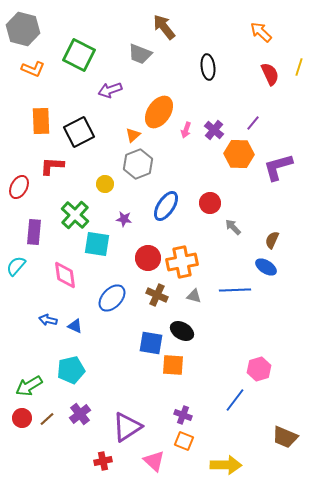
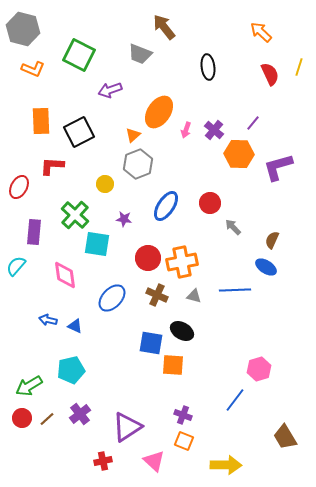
brown trapezoid at (285, 437): rotated 36 degrees clockwise
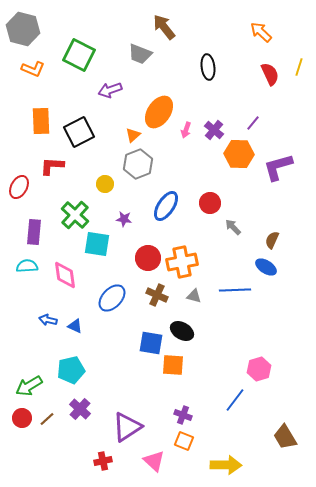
cyan semicircle at (16, 266): moved 11 px right; rotated 45 degrees clockwise
purple cross at (80, 414): moved 5 px up; rotated 10 degrees counterclockwise
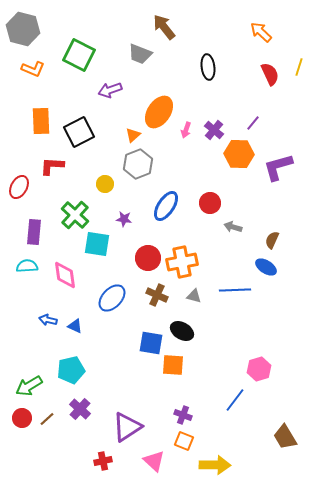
gray arrow at (233, 227): rotated 30 degrees counterclockwise
yellow arrow at (226, 465): moved 11 px left
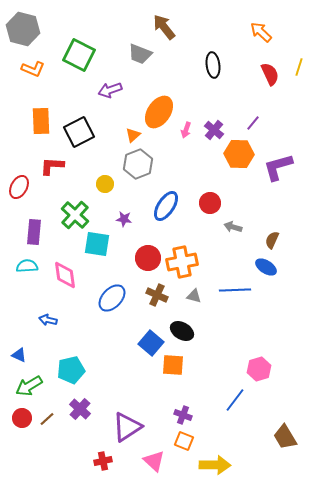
black ellipse at (208, 67): moved 5 px right, 2 px up
blue triangle at (75, 326): moved 56 px left, 29 px down
blue square at (151, 343): rotated 30 degrees clockwise
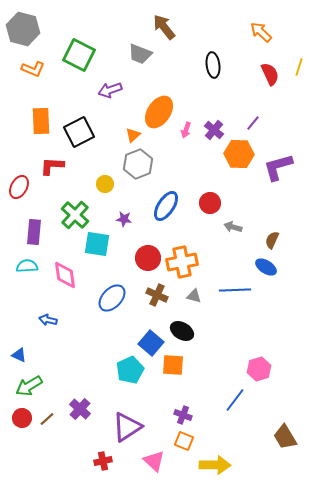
cyan pentagon at (71, 370): moved 59 px right; rotated 12 degrees counterclockwise
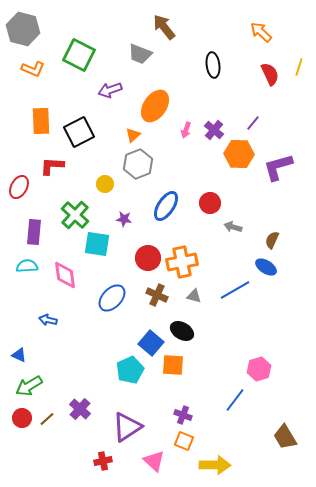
orange ellipse at (159, 112): moved 4 px left, 6 px up
blue line at (235, 290): rotated 28 degrees counterclockwise
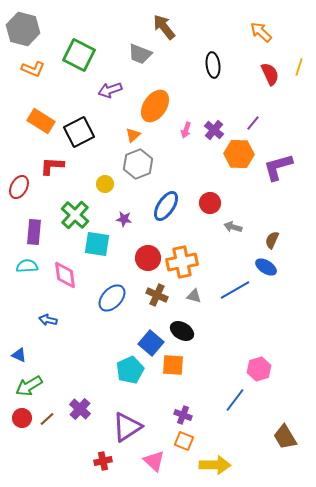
orange rectangle at (41, 121): rotated 56 degrees counterclockwise
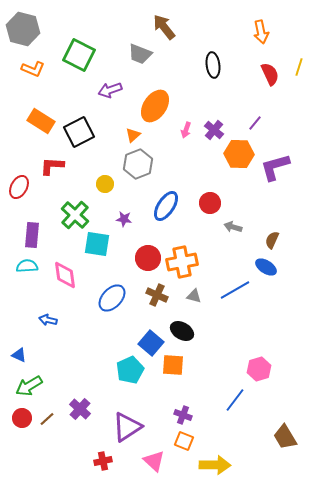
orange arrow at (261, 32): rotated 145 degrees counterclockwise
purple line at (253, 123): moved 2 px right
purple L-shape at (278, 167): moved 3 px left
purple rectangle at (34, 232): moved 2 px left, 3 px down
